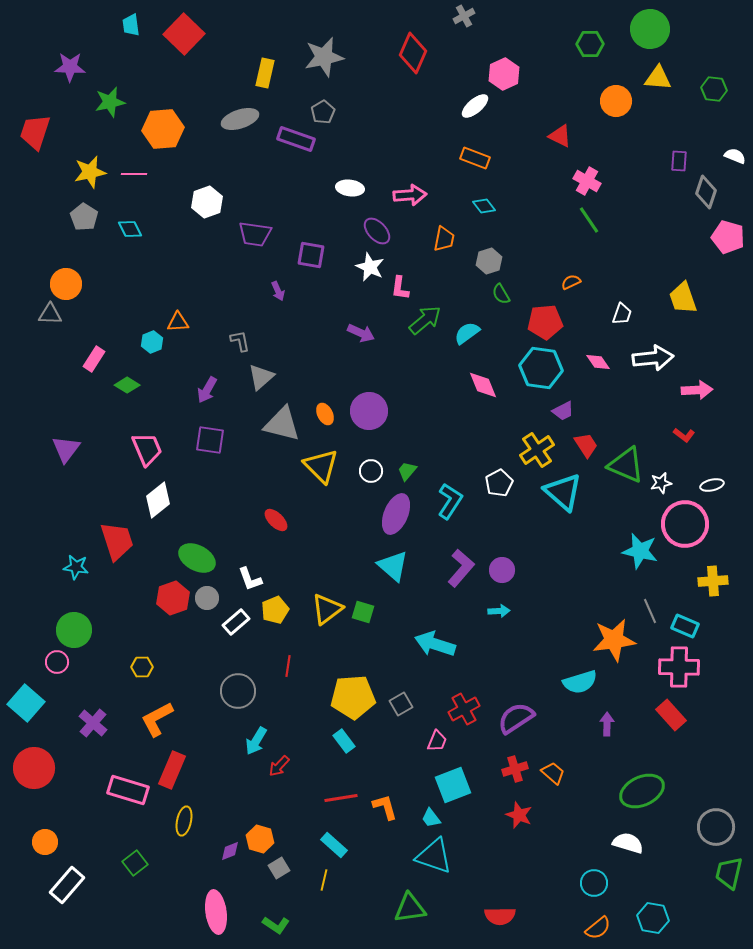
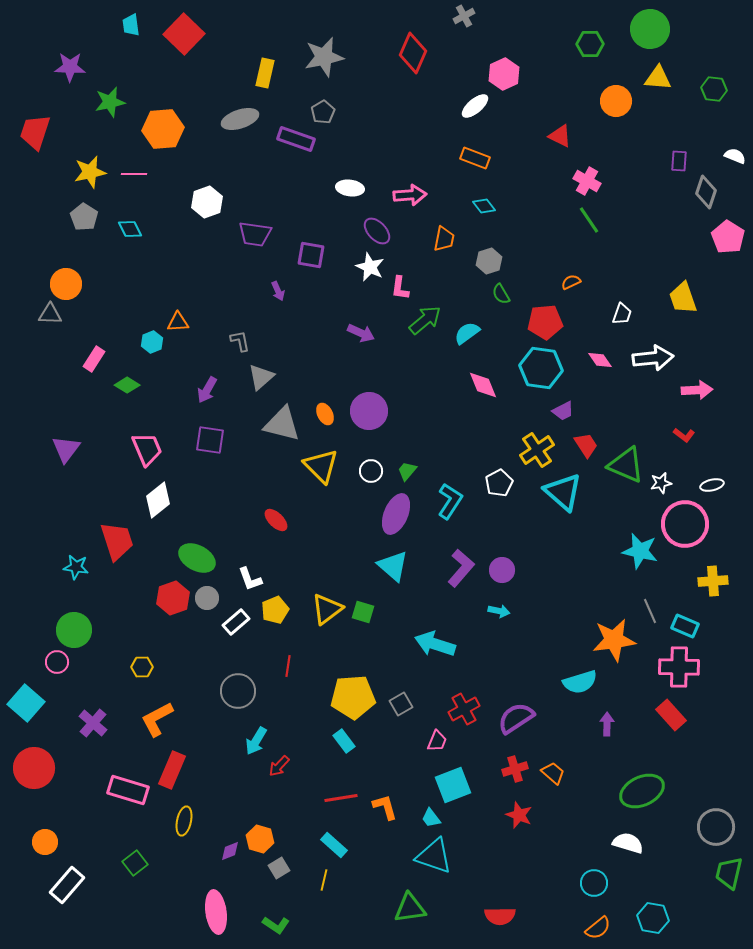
pink pentagon at (728, 237): rotated 16 degrees clockwise
pink diamond at (598, 362): moved 2 px right, 2 px up
cyan arrow at (499, 611): rotated 15 degrees clockwise
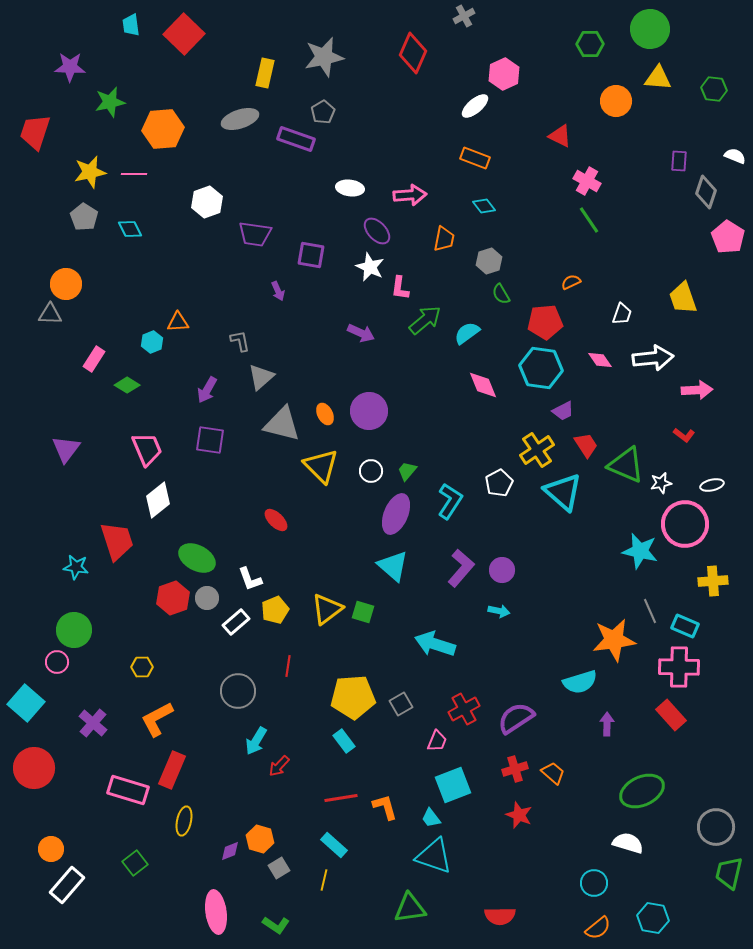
orange circle at (45, 842): moved 6 px right, 7 px down
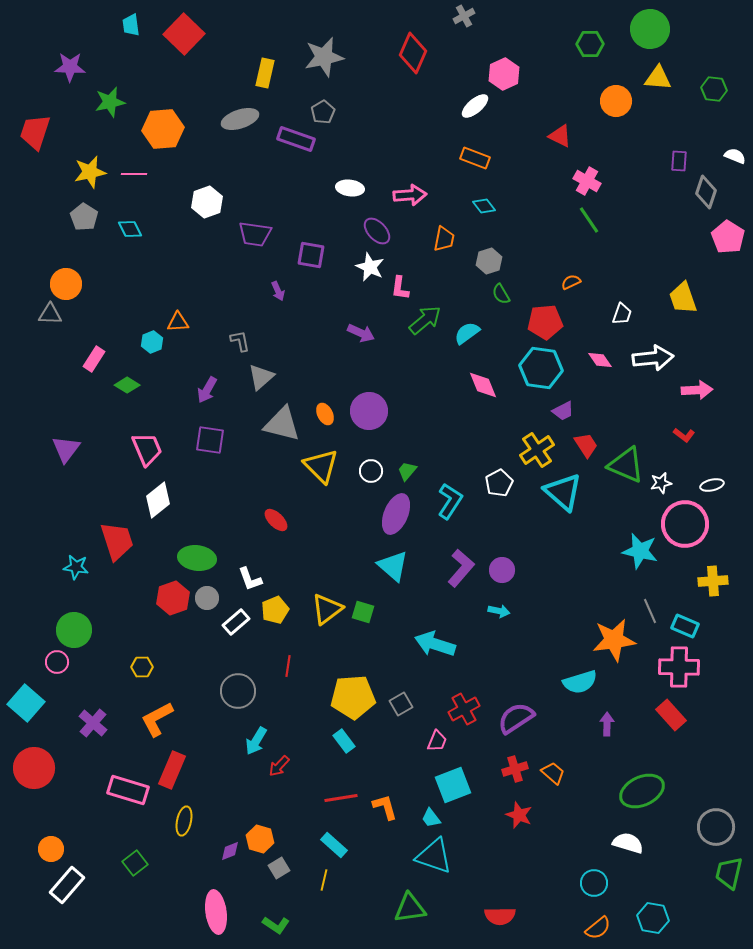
green ellipse at (197, 558): rotated 21 degrees counterclockwise
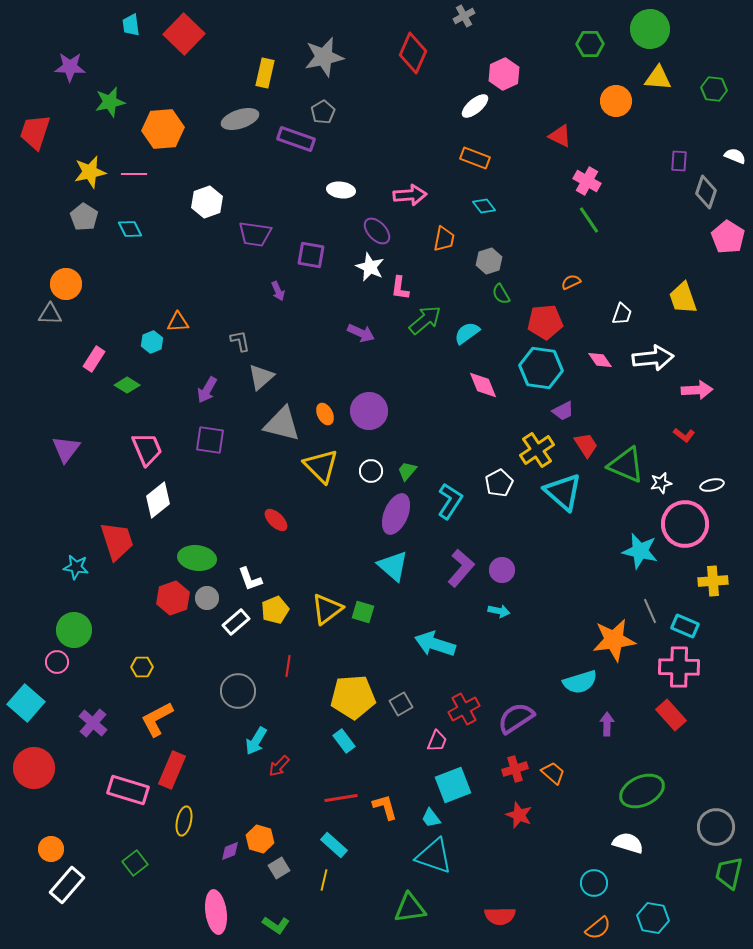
white ellipse at (350, 188): moved 9 px left, 2 px down
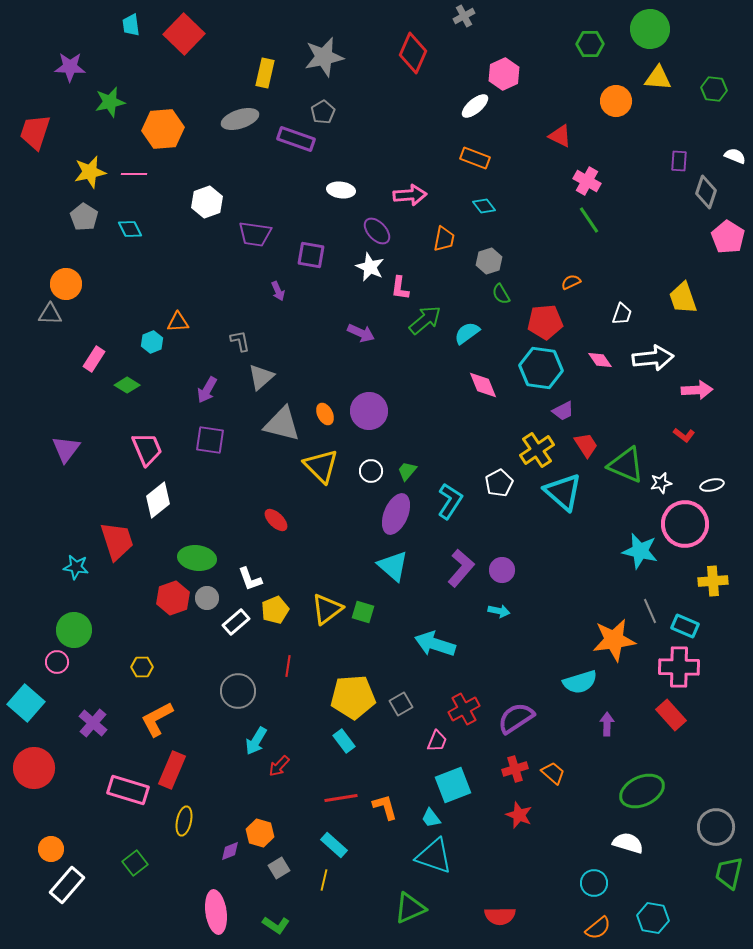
orange hexagon at (260, 839): moved 6 px up
green triangle at (410, 908): rotated 16 degrees counterclockwise
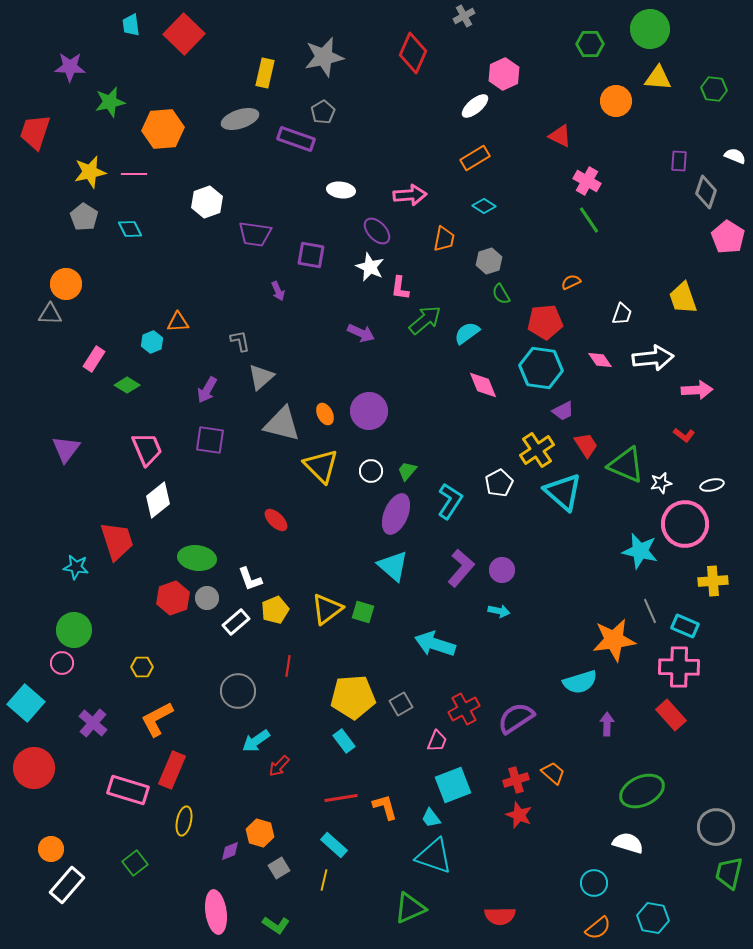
orange rectangle at (475, 158): rotated 52 degrees counterclockwise
cyan diamond at (484, 206): rotated 20 degrees counterclockwise
pink circle at (57, 662): moved 5 px right, 1 px down
cyan arrow at (256, 741): rotated 24 degrees clockwise
red cross at (515, 769): moved 1 px right, 11 px down
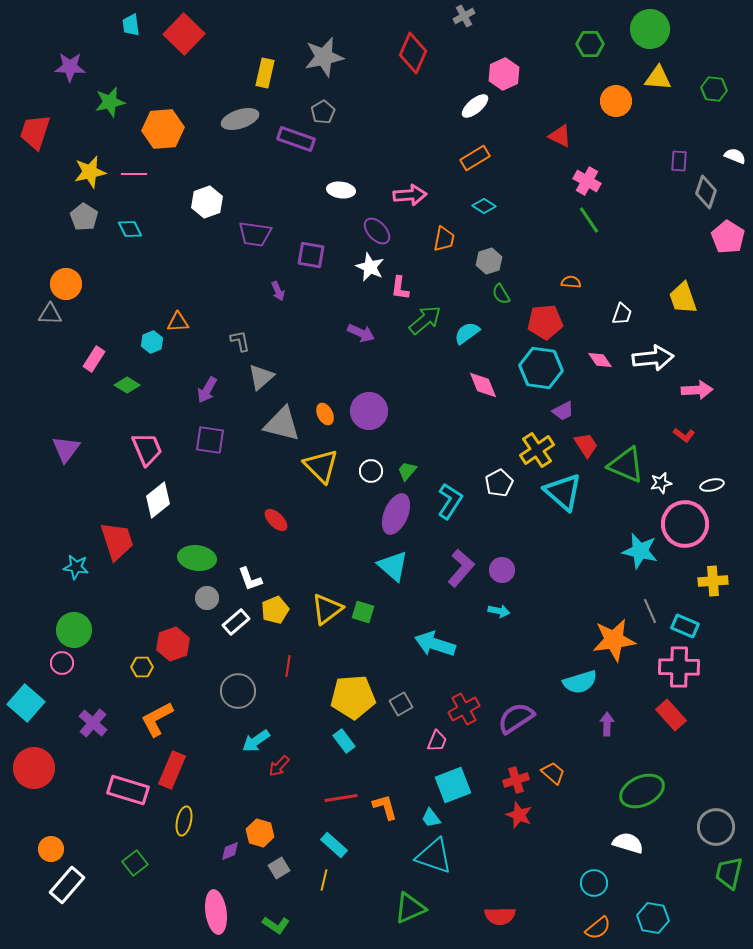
orange semicircle at (571, 282): rotated 30 degrees clockwise
red hexagon at (173, 598): moved 46 px down
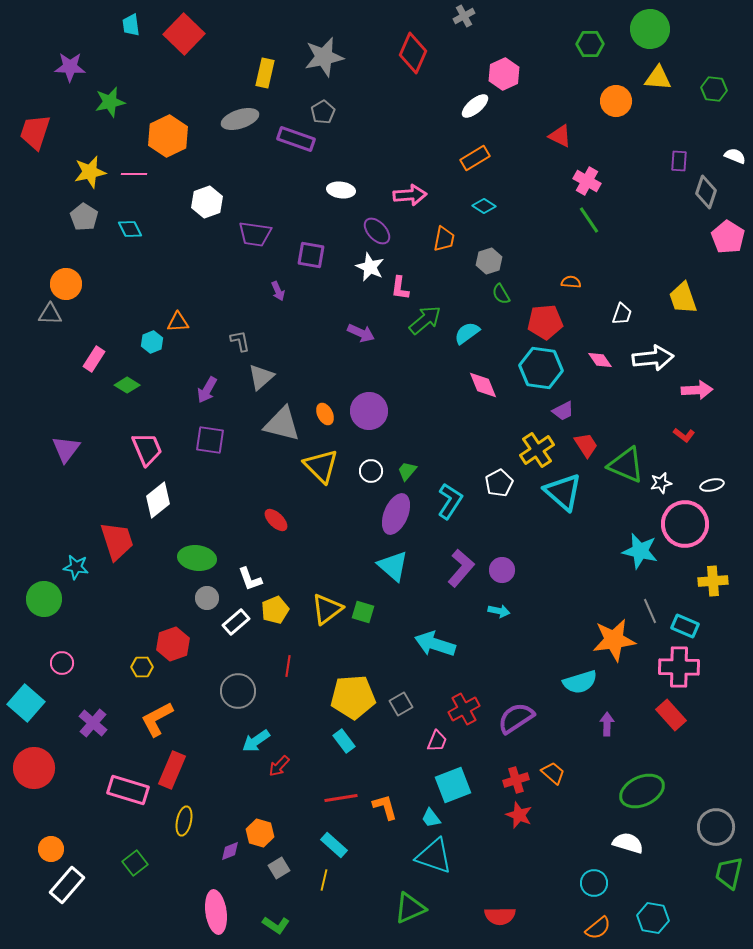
orange hexagon at (163, 129): moved 5 px right, 7 px down; rotated 21 degrees counterclockwise
green circle at (74, 630): moved 30 px left, 31 px up
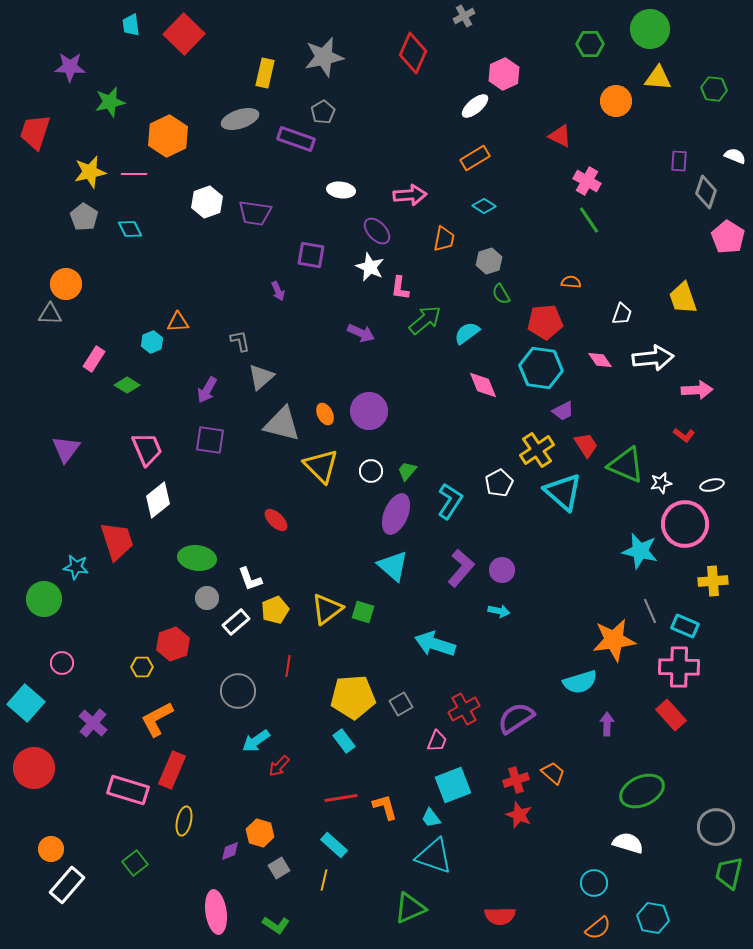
purple trapezoid at (255, 234): moved 21 px up
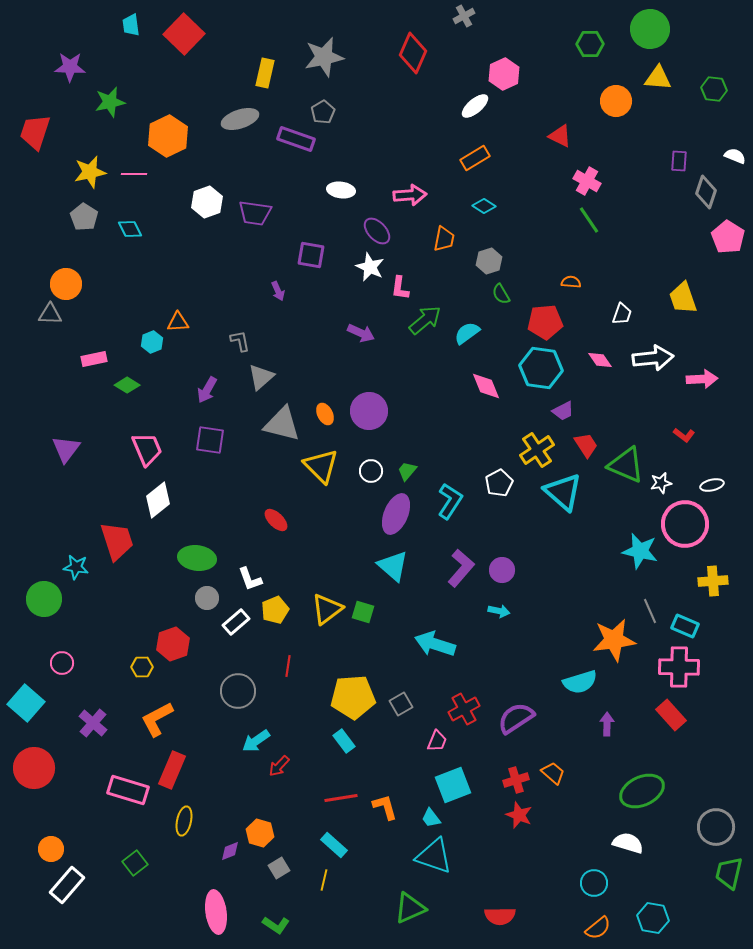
pink rectangle at (94, 359): rotated 45 degrees clockwise
pink diamond at (483, 385): moved 3 px right, 1 px down
pink arrow at (697, 390): moved 5 px right, 11 px up
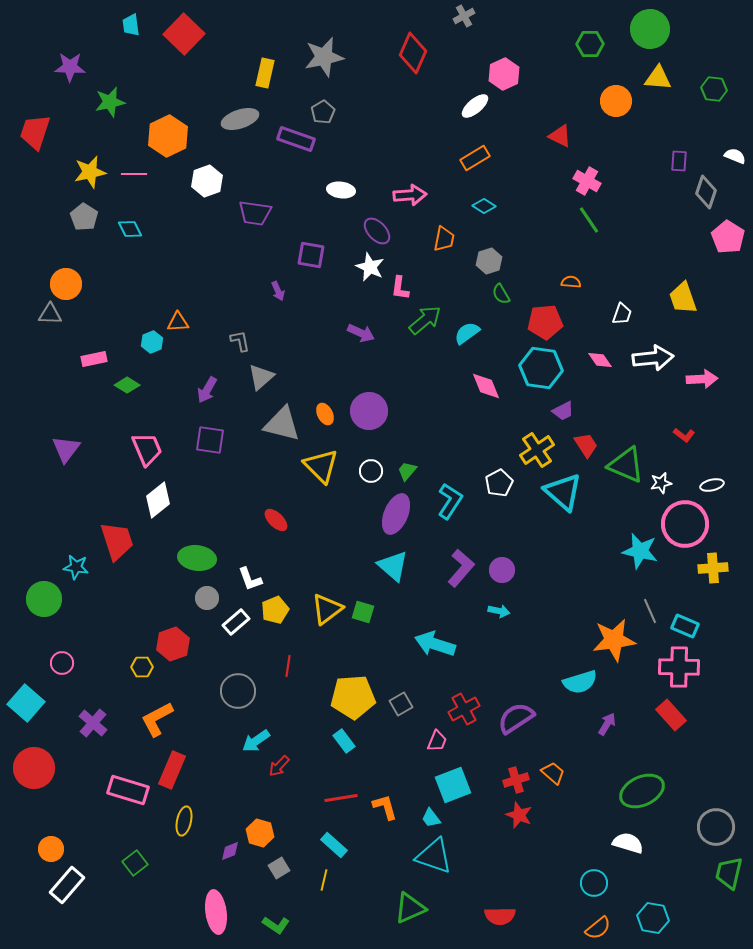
white hexagon at (207, 202): moved 21 px up
yellow cross at (713, 581): moved 13 px up
purple arrow at (607, 724): rotated 30 degrees clockwise
